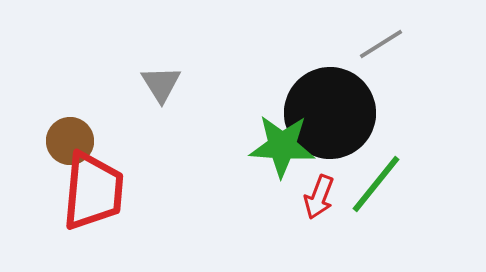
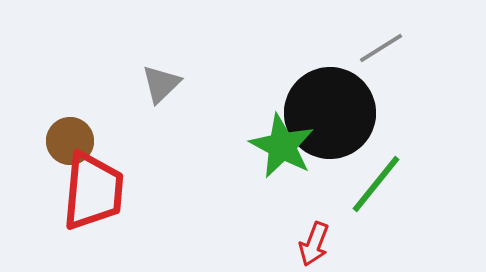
gray line: moved 4 px down
gray triangle: rotated 18 degrees clockwise
green star: rotated 24 degrees clockwise
red arrow: moved 5 px left, 47 px down
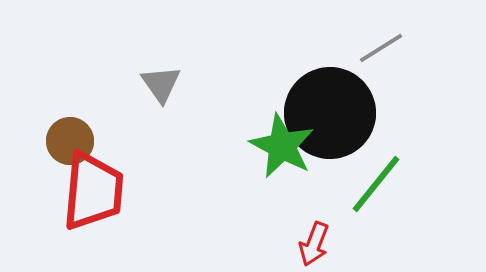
gray triangle: rotated 21 degrees counterclockwise
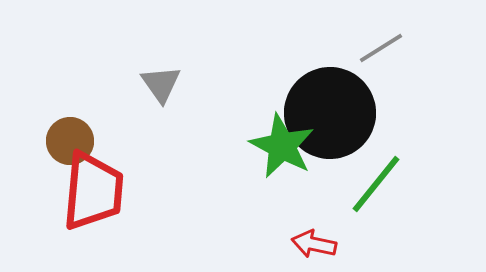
red arrow: rotated 81 degrees clockwise
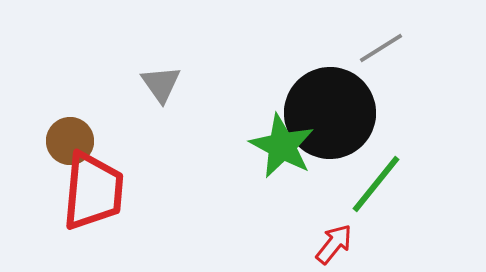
red arrow: moved 20 px right; rotated 117 degrees clockwise
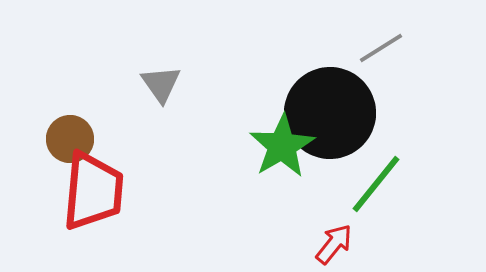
brown circle: moved 2 px up
green star: rotated 14 degrees clockwise
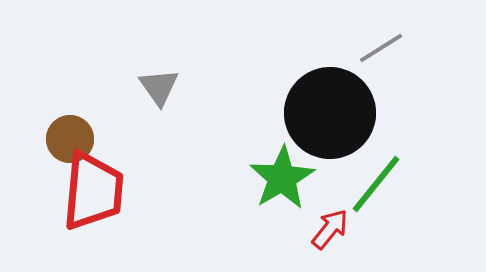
gray triangle: moved 2 px left, 3 px down
green star: moved 32 px down
red arrow: moved 4 px left, 15 px up
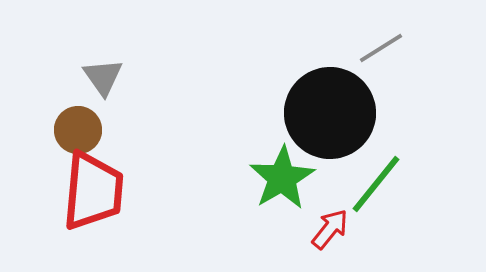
gray triangle: moved 56 px left, 10 px up
brown circle: moved 8 px right, 9 px up
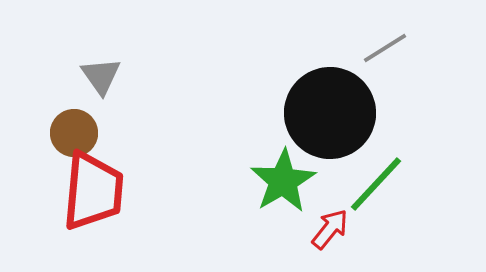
gray line: moved 4 px right
gray triangle: moved 2 px left, 1 px up
brown circle: moved 4 px left, 3 px down
green star: moved 1 px right, 3 px down
green line: rotated 4 degrees clockwise
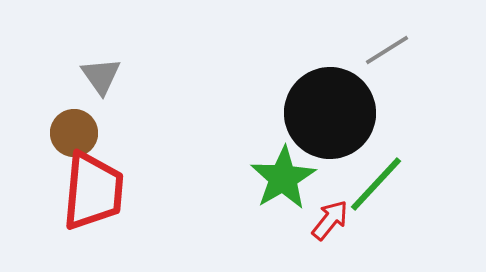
gray line: moved 2 px right, 2 px down
green star: moved 3 px up
red arrow: moved 9 px up
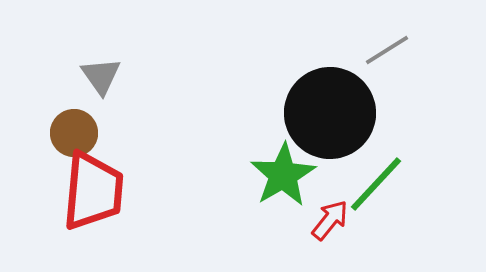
green star: moved 3 px up
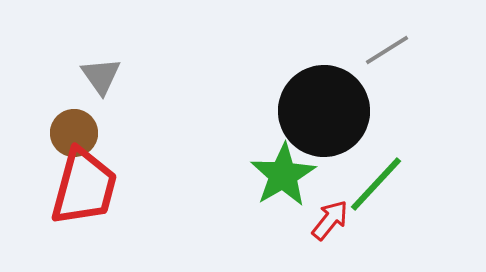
black circle: moved 6 px left, 2 px up
red trapezoid: moved 9 px left, 4 px up; rotated 10 degrees clockwise
